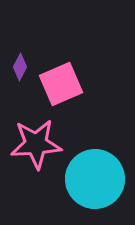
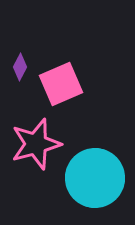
pink star: rotated 12 degrees counterclockwise
cyan circle: moved 1 px up
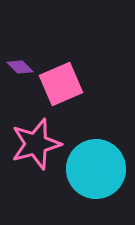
purple diamond: rotated 72 degrees counterclockwise
cyan circle: moved 1 px right, 9 px up
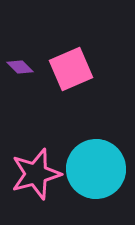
pink square: moved 10 px right, 15 px up
pink star: moved 30 px down
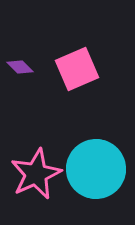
pink square: moved 6 px right
pink star: rotated 9 degrees counterclockwise
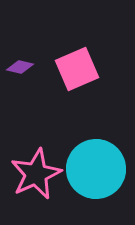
purple diamond: rotated 32 degrees counterclockwise
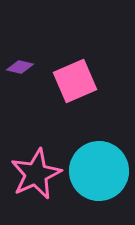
pink square: moved 2 px left, 12 px down
cyan circle: moved 3 px right, 2 px down
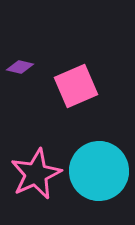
pink square: moved 1 px right, 5 px down
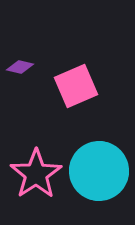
pink star: rotated 9 degrees counterclockwise
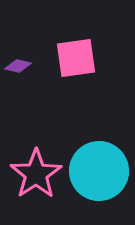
purple diamond: moved 2 px left, 1 px up
pink square: moved 28 px up; rotated 15 degrees clockwise
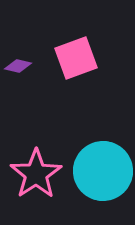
pink square: rotated 12 degrees counterclockwise
cyan circle: moved 4 px right
